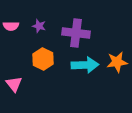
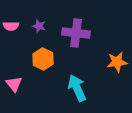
cyan arrow: moved 8 px left, 23 px down; rotated 112 degrees counterclockwise
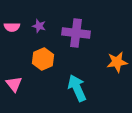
pink semicircle: moved 1 px right, 1 px down
orange hexagon: rotated 10 degrees clockwise
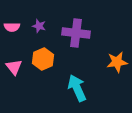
pink triangle: moved 17 px up
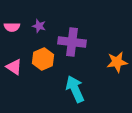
purple cross: moved 4 px left, 9 px down
pink triangle: rotated 18 degrees counterclockwise
cyan arrow: moved 2 px left, 1 px down
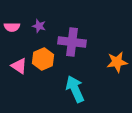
pink triangle: moved 5 px right, 1 px up
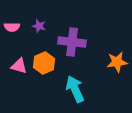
orange hexagon: moved 1 px right, 4 px down
pink triangle: rotated 18 degrees counterclockwise
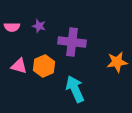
orange hexagon: moved 3 px down
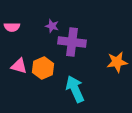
purple star: moved 13 px right
orange hexagon: moved 1 px left, 2 px down
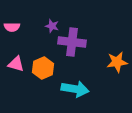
pink triangle: moved 3 px left, 2 px up
cyan arrow: rotated 124 degrees clockwise
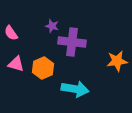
pink semicircle: moved 1 px left, 6 px down; rotated 56 degrees clockwise
orange star: moved 1 px up
